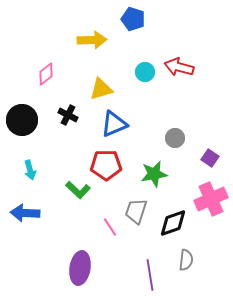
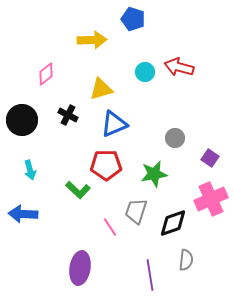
blue arrow: moved 2 px left, 1 px down
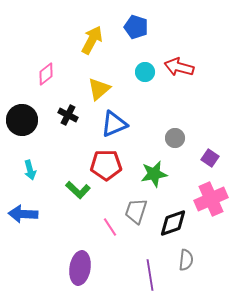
blue pentagon: moved 3 px right, 8 px down
yellow arrow: rotated 60 degrees counterclockwise
yellow triangle: moved 2 px left; rotated 25 degrees counterclockwise
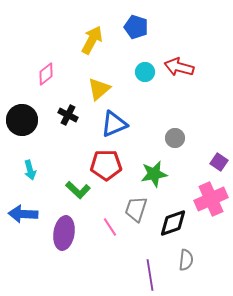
purple square: moved 9 px right, 4 px down
gray trapezoid: moved 2 px up
purple ellipse: moved 16 px left, 35 px up
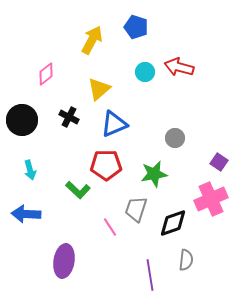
black cross: moved 1 px right, 2 px down
blue arrow: moved 3 px right
purple ellipse: moved 28 px down
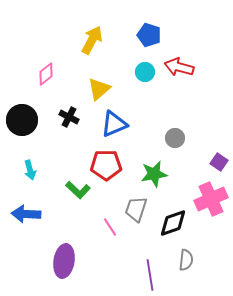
blue pentagon: moved 13 px right, 8 px down
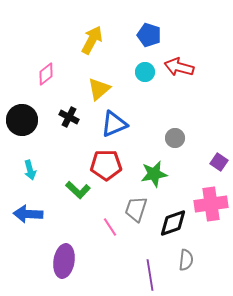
pink cross: moved 5 px down; rotated 16 degrees clockwise
blue arrow: moved 2 px right
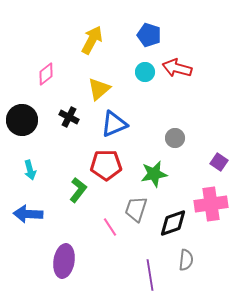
red arrow: moved 2 px left, 1 px down
green L-shape: rotated 95 degrees counterclockwise
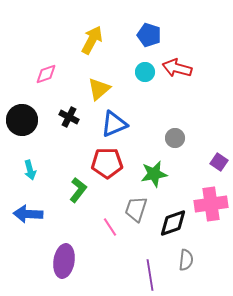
pink diamond: rotated 20 degrees clockwise
red pentagon: moved 1 px right, 2 px up
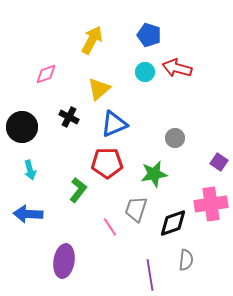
black circle: moved 7 px down
